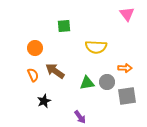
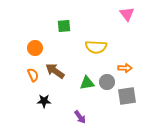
black star: rotated 24 degrees clockwise
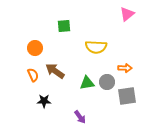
pink triangle: rotated 28 degrees clockwise
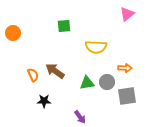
orange circle: moved 22 px left, 15 px up
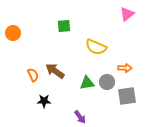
yellow semicircle: rotated 20 degrees clockwise
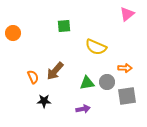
brown arrow: rotated 84 degrees counterclockwise
orange semicircle: moved 2 px down
purple arrow: moved 3 px right, 8 px up; rotated 64 degrees counterclockwise
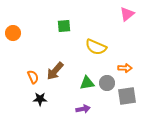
gray circle: moved 1 px down
black star: moved 4 px left, 2 px up
